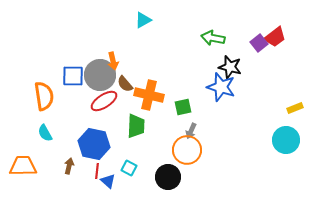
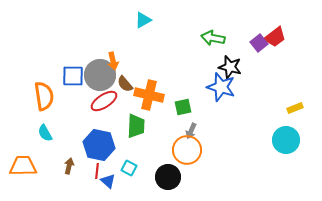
blue hexagon: moved 5 px right, 1 px down
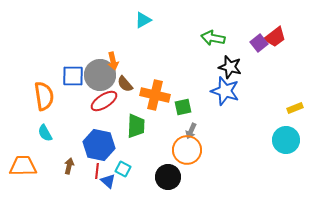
blue star: moved 4 px right, 4 px down
orange cross: moved 6 px right
cyan square: moved 6 px left, 1 px down
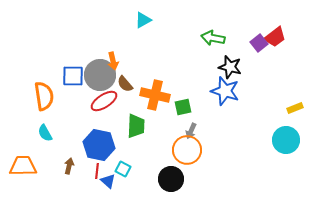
black circle: moved 3 px right, 2 px down
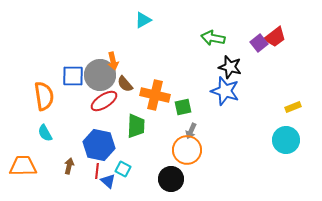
yellow rectangle: moved 2 px left, 1 px up
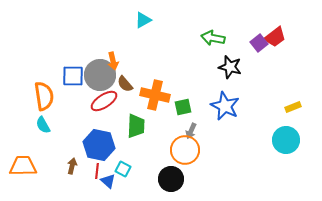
blue star: moved 15 px down; rotated 8 degrees clockwise
cyan semicircle: moved 2 px left, 8 px up
orange circle: moved 2 px left
brown arrow: moved 3 px right
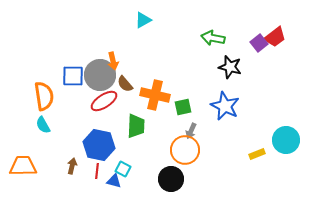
yellow rectangle: moved 36 px left, 47 px down
blue triangle: moved 6 px right; rotated 28 degrees counterclockwise
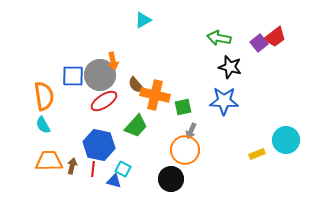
green arrow: moved 6 px right
brown semicircle: moved 11 px right, 1 px down
blue star: moved 1 px left, 5 px up; rotated 24 degrees counterclockwise
green trapezoid: rotated 40 degrees clockwise
orange trapezoid: moved 26 px right, 5 px up
red line: moved 4 px left, 2 px up
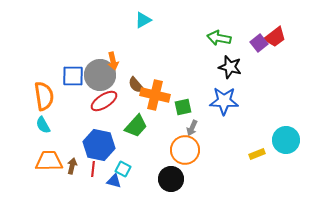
gray arrow: moved 1 px right, 3 px up
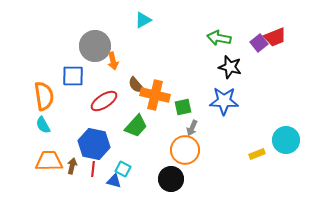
red trapezoid: rotated 15 degrees clockwise
gray circle: moved 5 px left, 29 px up
blue hexagon: moved 5 px left, 1 px up
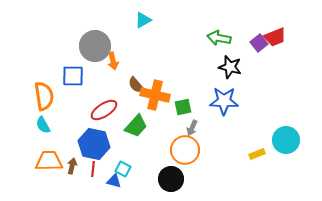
red ellipse: moved 9 px down
